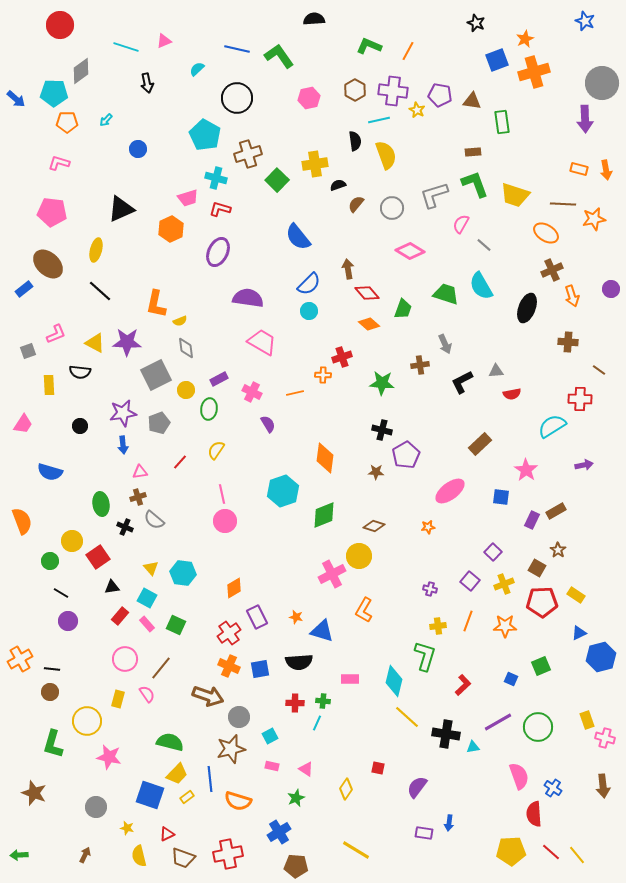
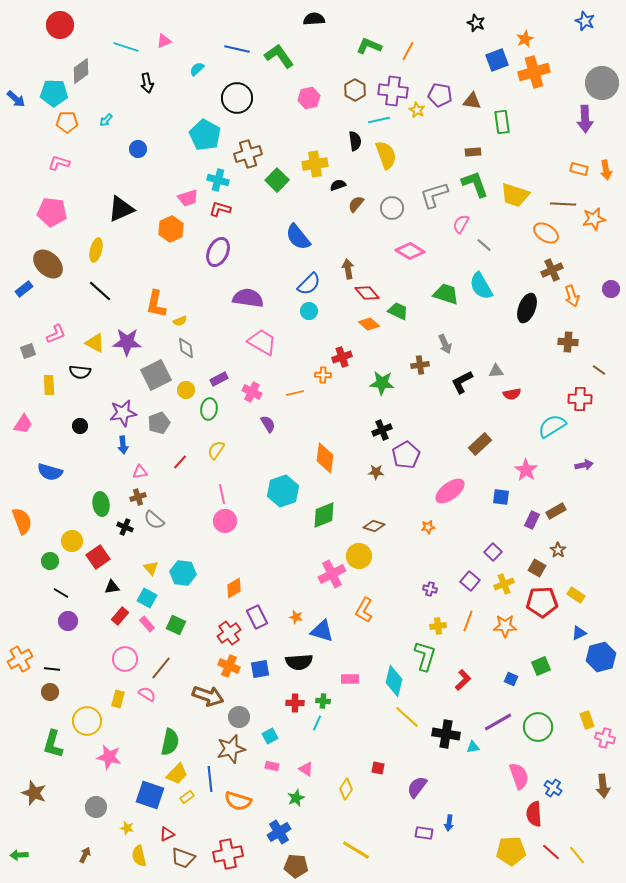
cyan cross at (216, 178): moved 2 px right, 2 px down
green trapezoid at (403, 309): moved 5 px left, 2 px down; rotated 85 degrees counterclockwise
black cross at (382, 430): rotated 36 degrees counterclockwise
red L-shape at (463, 685): moved 5 px up
pink semicircle at (147, 694): rotated 24 degrees counterclockwise
green semicircle at (170, 742): rotated 88 degrees clockwise
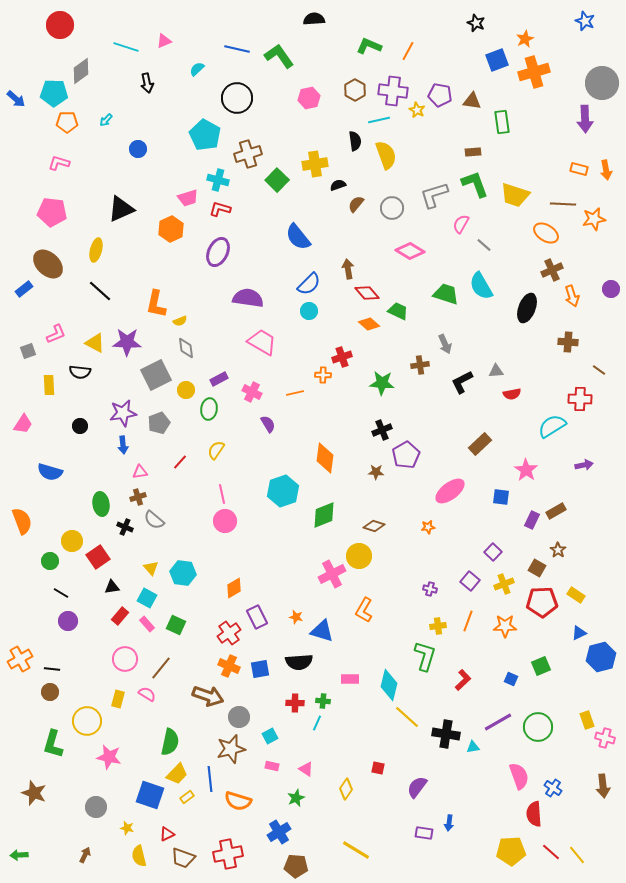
cyan diamond at (394, 681): moved 5 px left, 4 px down
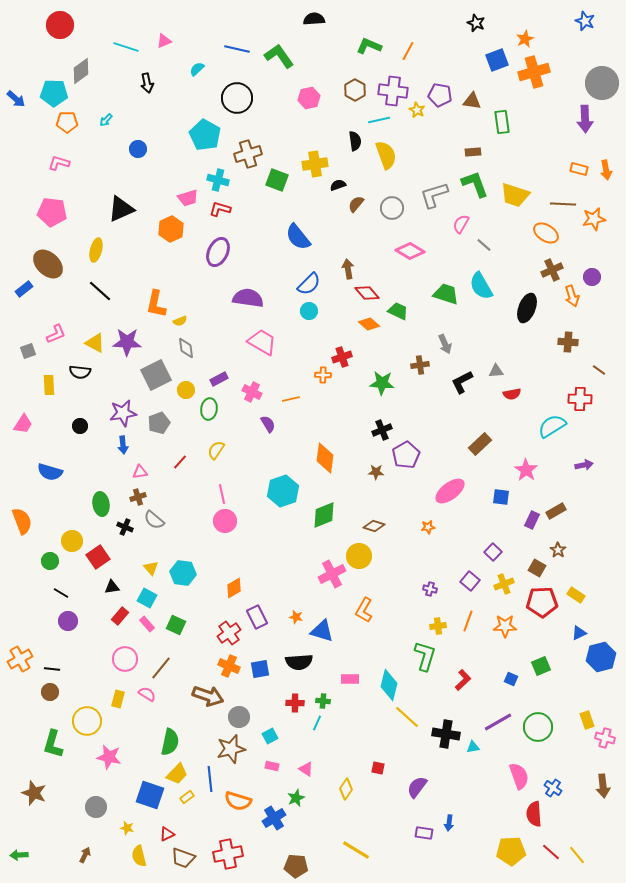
green square at (277, 180): rotated 25 degrees counterclockwise
purple circle at (611, 289): moved 19 px left, 12 px up
orange line at (295, 393): moved 4 px left, 6 px down
blue cross at (279, 832): moved 5 px left, 14 px up
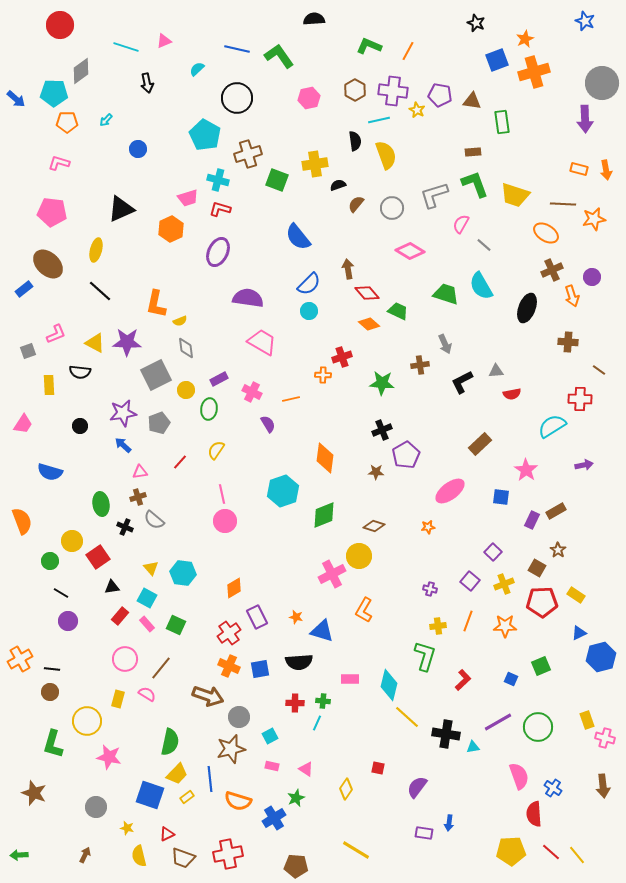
blue arrow at (123, 445): rotated 138 degrees clockwise
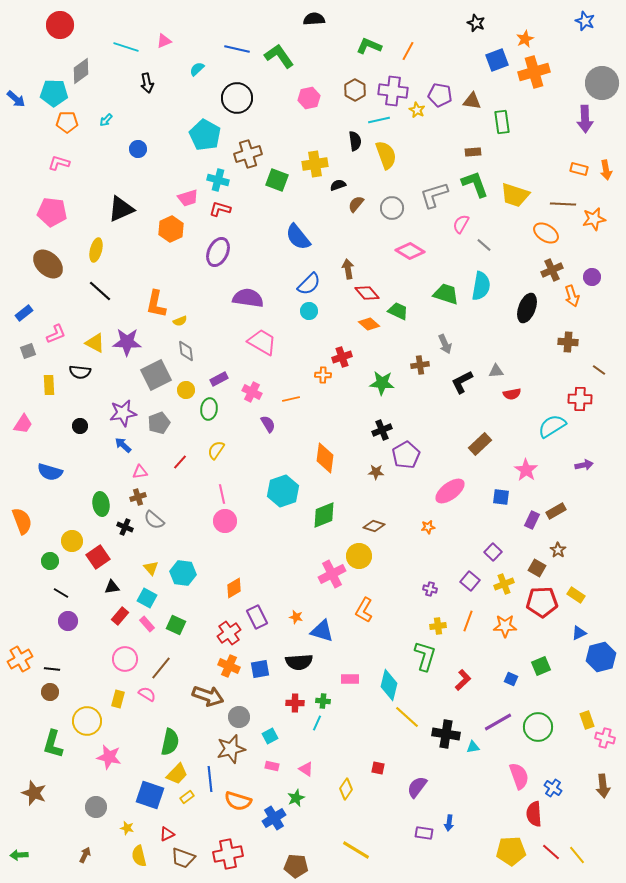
cyan semicircle at (481, 286): rotated 140 degrees counterclockwise
blue rectangle at (24, 289): moved 24 px down
gray diamond at (186, 348): moved 3 px down
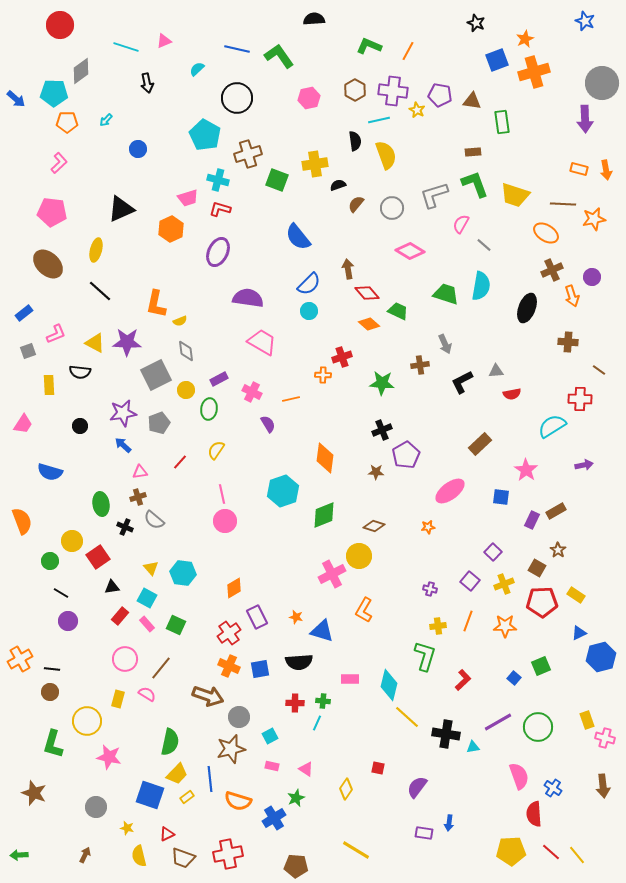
pink L-shape at (59, 163): rotated 120 degrees clockwise
blue square at (511, 679): moved 3 px right, 1 px up; rotated 16 degrees clockwise
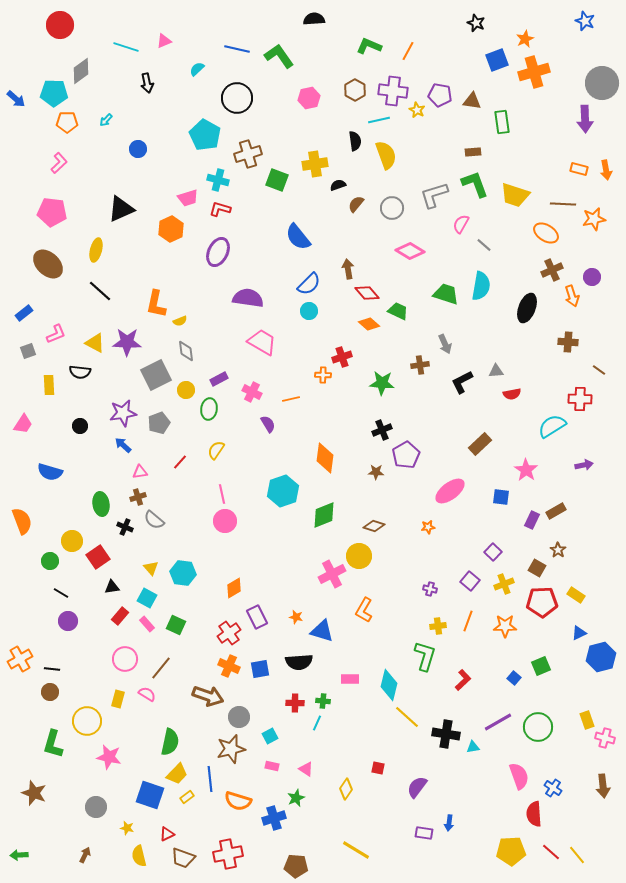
blue cross at (274, 818): rotated 15 degrees clockwise
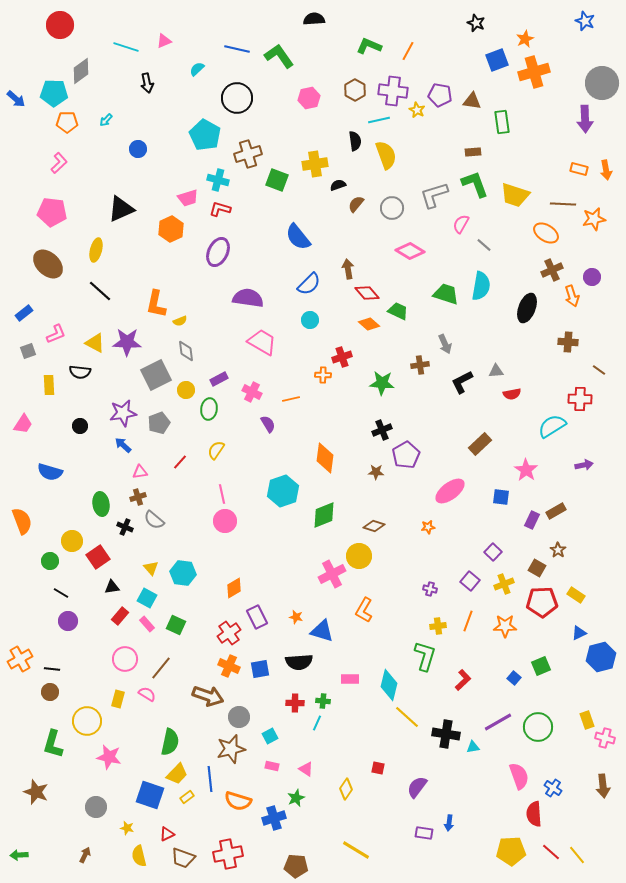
cyan circle at (309, 311): moved 1 px right, 9 px down
brown star at (34, 793): moved 2 px right, 1 px up
